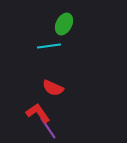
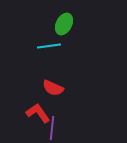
purple line: moved 4 px right; rotated 40 degrees clockwise
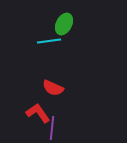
cyan line: moved 5 px up
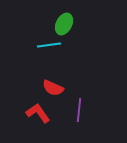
cyan line: moved 4 px down
purple line: moved 27 px right, 18 px up
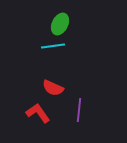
green ellipse: moved 4 px left
cyan line: moved 4 px right, 1 px down
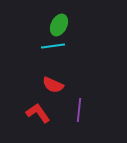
green ellipse: moved 1 px left, 1 px down
red semicircle: moved 3 px up
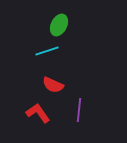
cyan line: moved 6 px left, 5 px down; rotated 10 degrees counterclockwise
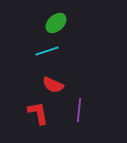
green ellipse: moved 3 px left, 2 px up; rotated 20 degrees clockwise
red L-shape: rotated 25 degrees clockwise
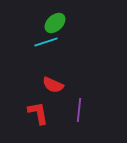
green ellipse: moved 1 px left
cyan line: moved 1 px left, 9 px up
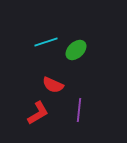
green ellipse: moved 21 px right, 27 px down
red L-shape: rotated 70 degrees clockwise
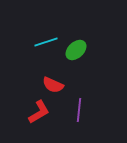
red L-shape: moved 1 px right, 1 px up
